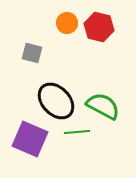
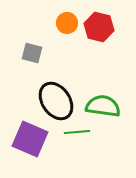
black ellipse: rotated 9 degrees clockwise
green semicircle: rotated 20 degrees counterclockwise
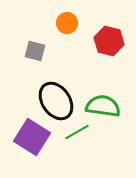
red hexagon: moved 10 px right, 14 px down
gray square: moved 3 px right, 2 px up
green line: rotated 25 degrees counterclockwise
purple square: moved 2 px right, 2 px up; rotated 9 degrees clockwise
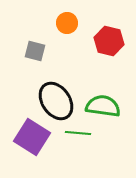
green line: moved 1 px right, 1 px down; rotated 35 degrees clockwise
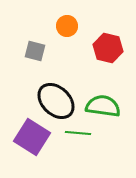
orange circle: moved 3 px down
red hexagon: moved 1 px left, 7 px down
black ellipse: rotated 12 degrees counterclockwise
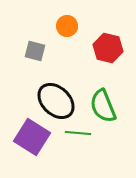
green semicircle: rotated 120 degrees counterclockwise
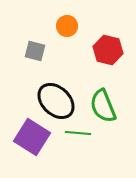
red hexagon: moved 2 px down
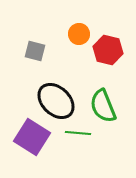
orange circle: moved 12 px right, 8 px down
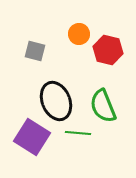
black ellipse: rotated 24 degrees clockwise
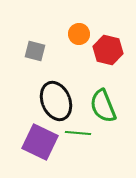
purple square: moved 8 px right, 5 px down; rotated 6 degrees counterclockwise
